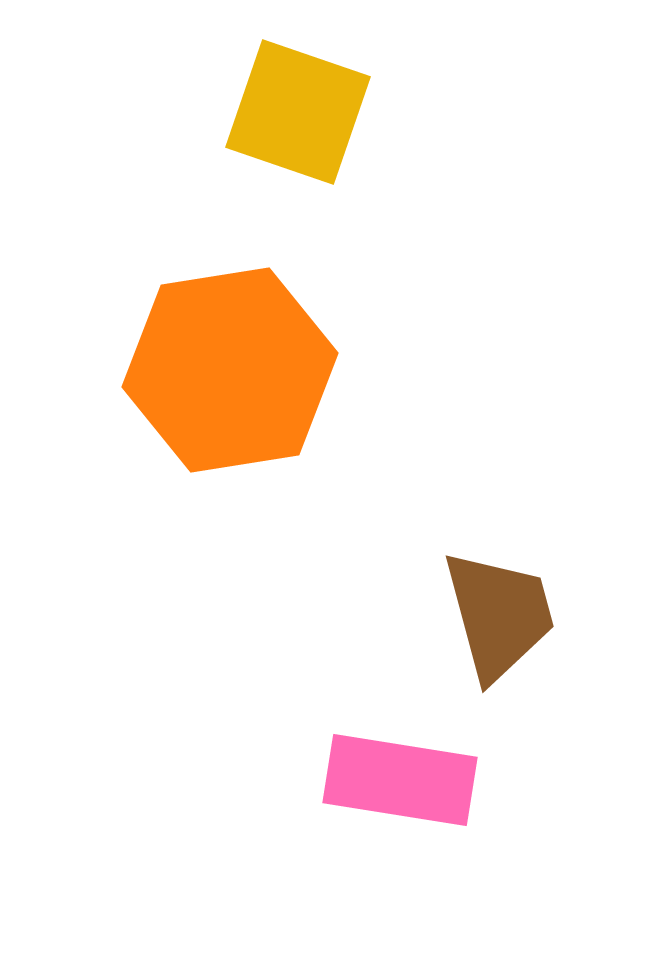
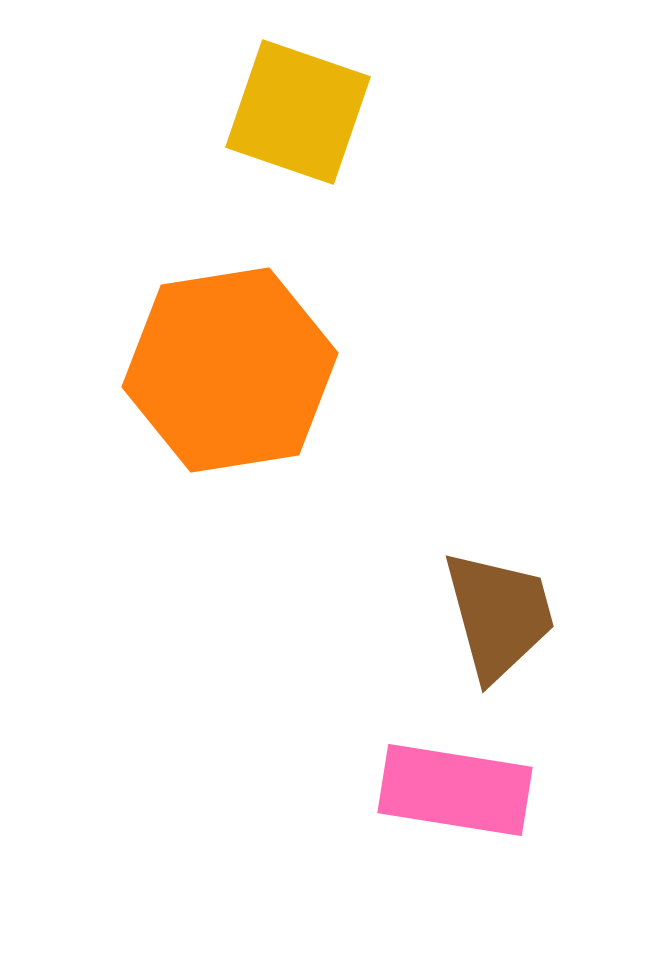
pink rectangle: moved 55 px right, 10 px down
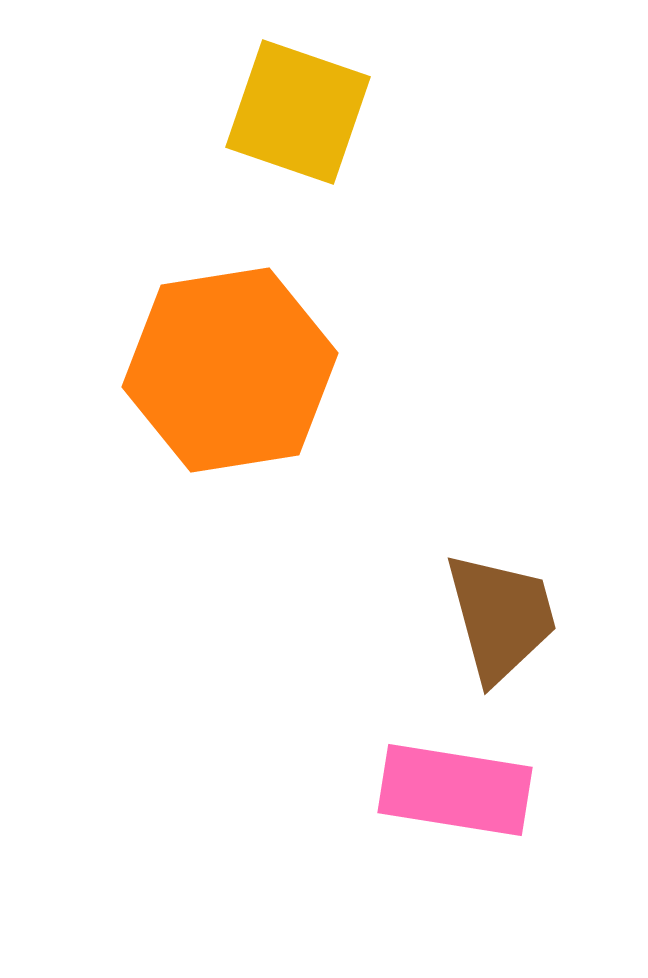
brown trapezoid: moved 2 px right, 2 px down
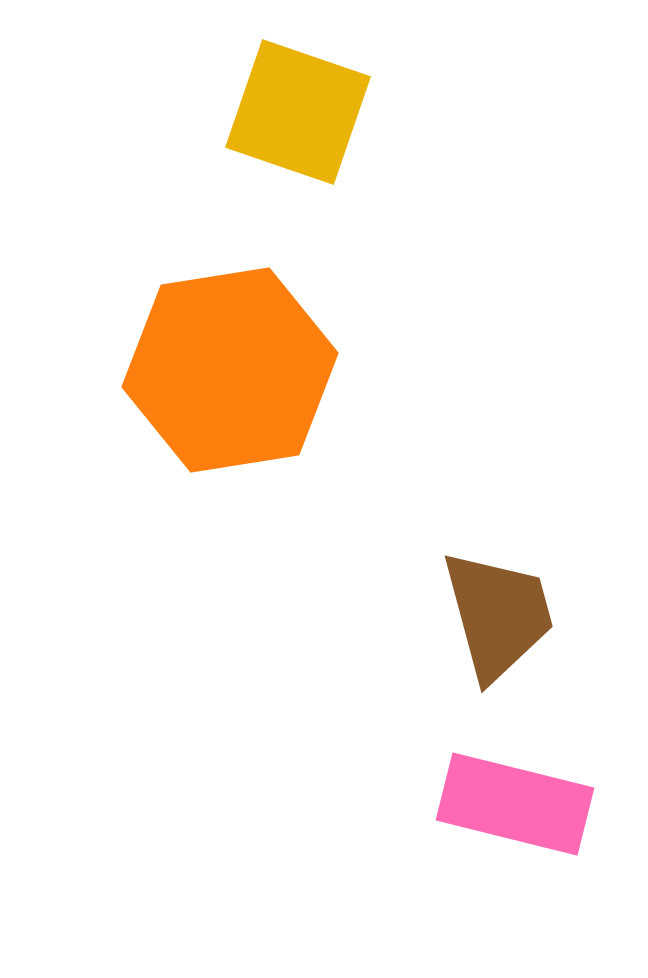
brown trapezoid: moved 3 px left, 2 px up
pink rectangle: moved 60 px right, 14 px down; rotated 5 degrees clockwise
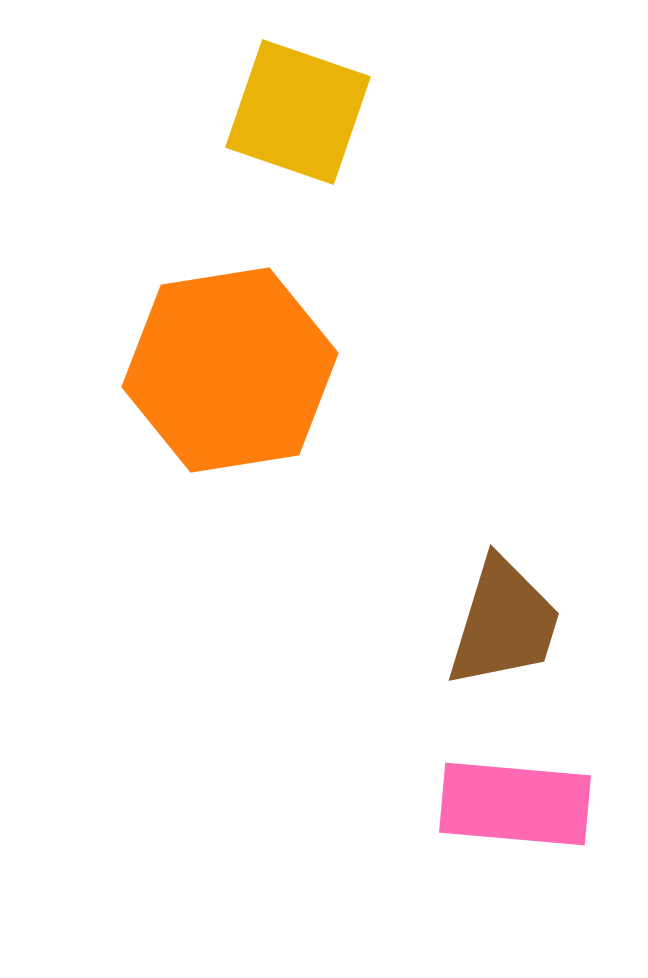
brown trapezoid: moved 6 px right, 8 px down; rotated 32 degrees clockwise
pink rectangle: rotated 9 degrees counterclockwise
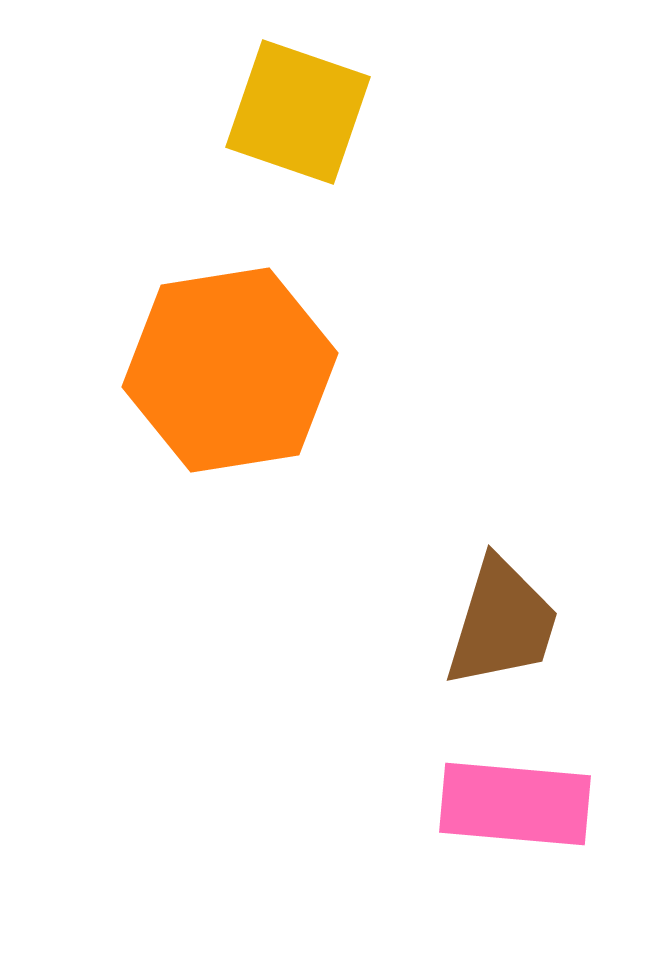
brown trapezoid: moved 2 px left
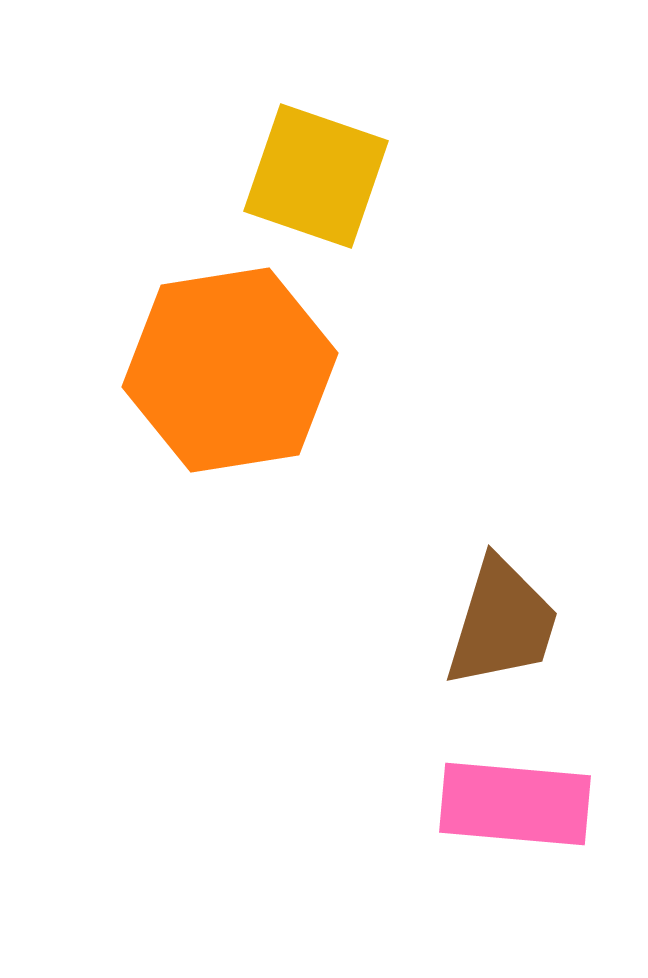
yellow square: moved 18 px right, 64 px down
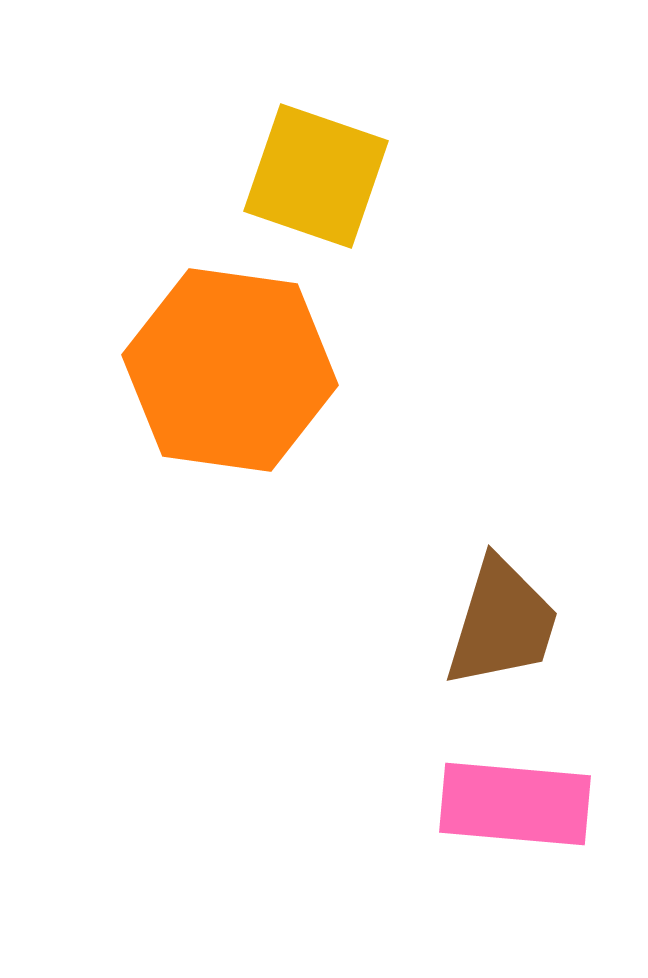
orange hexagon: rotated 17 degrees clockwise
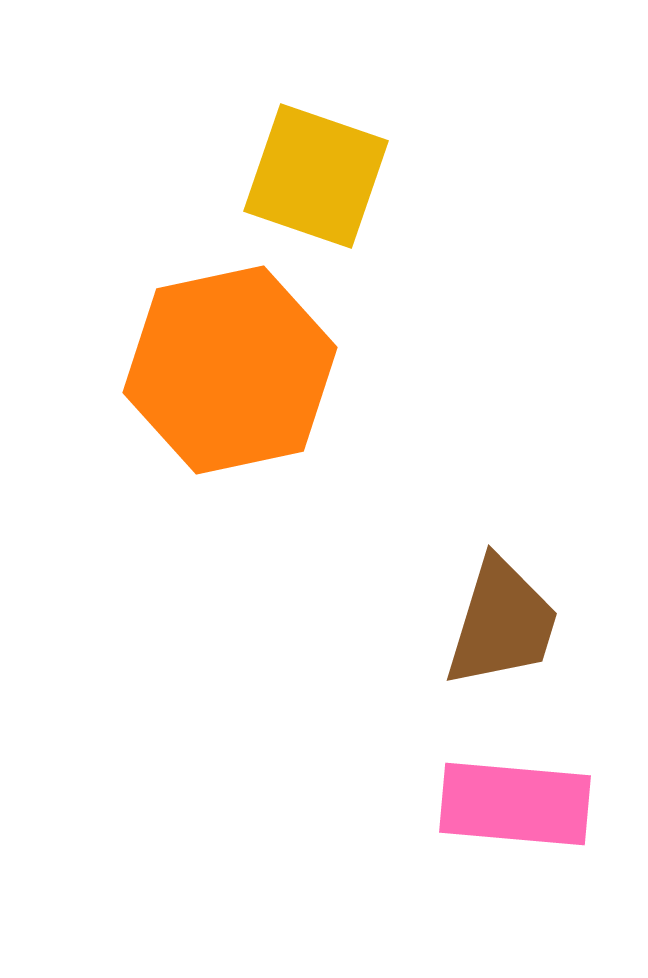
orange hexagon: rotated 20 degrees counterclockwise
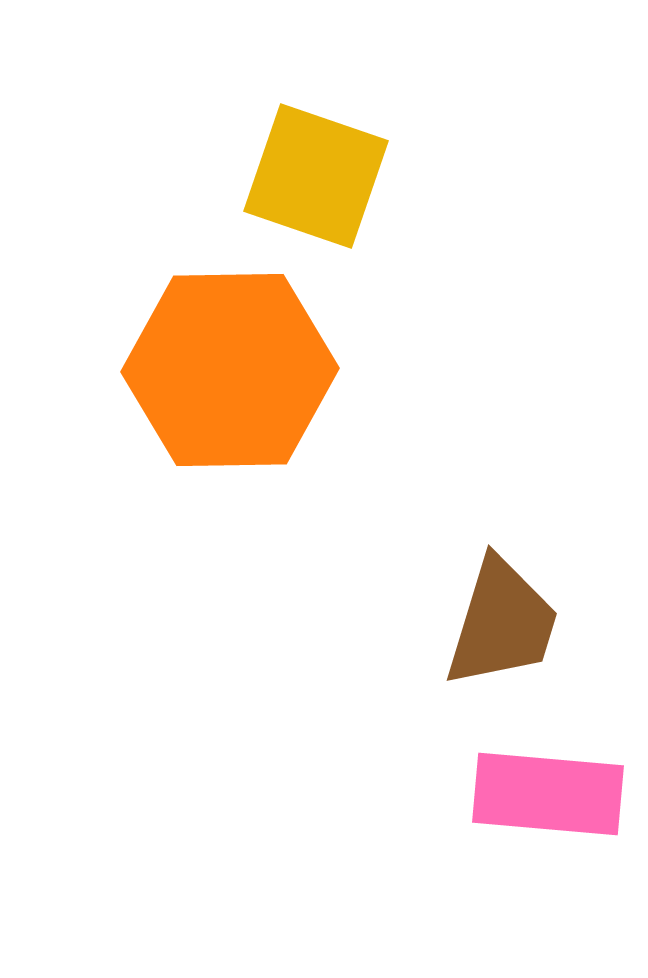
orange hexagon: rotated 11 degrees clockwise
pink rectangle: moved 33 px right, 10 px up
